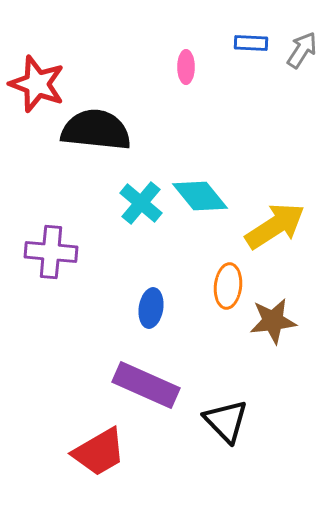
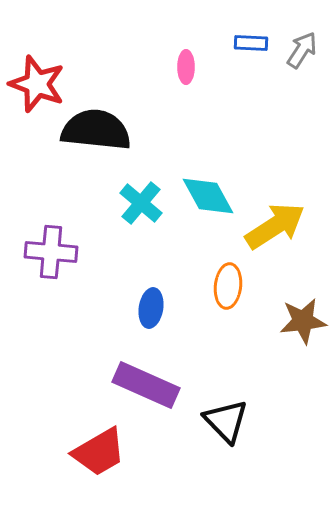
cyan diamond: moved 8 px right; rotated 10 degrees clockwise
brown star: moved 30 px right
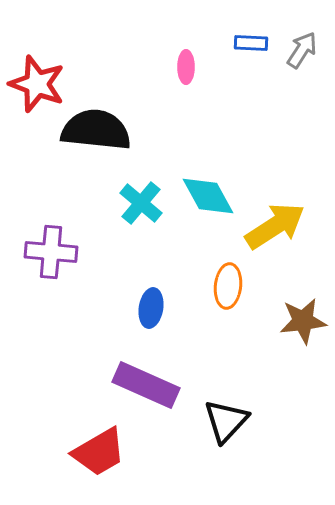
black triangle: rotated 27 degrees clockwise
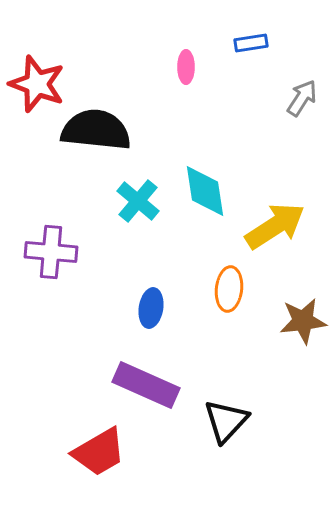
blue rectangle: rotated 12 degrees counterclockwise
gray arrow: moved 48 px down
cyan diamond: moved 3 px left, 5 px up; rotated 20 degrees clockwise
cyan cross: moved 3 px left, 2 px up
orange ellipse: moved 1 px right, 3 px down
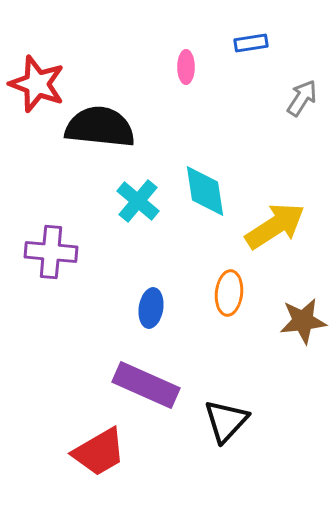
black semicircle: moved 4 px right, 3 px up
orange ellipse: moved 4 px down
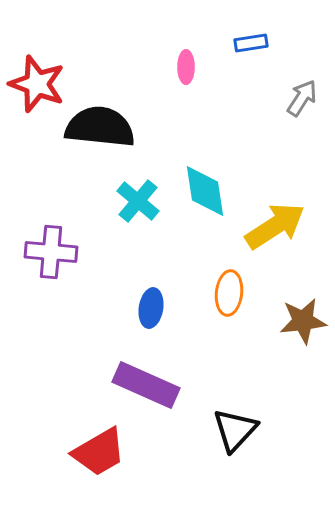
black triangle: moved 9 px right, 9 px down
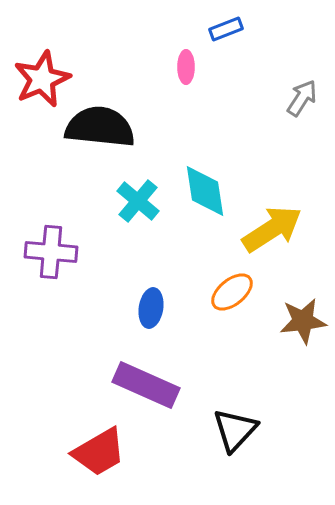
blue rectangle: moved 25 px left, 14 px up; rotated 12 degrees counterclockwise
red star: moved 5 px right, 5 px up; rotated 28 degrees clockwise
yellow arrow: moved 3 px left, 3 px down
orange ellipse: moved 3 px right, 1 px up; rotated 45 degrees clockwise
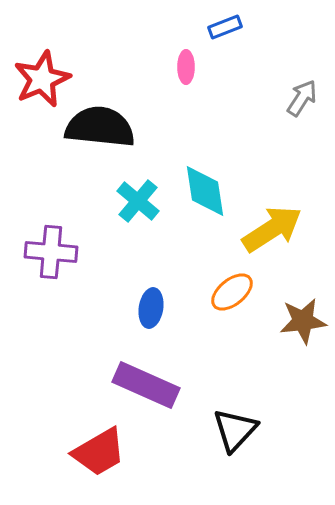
blue rectangle: moved 1 px left, 2 px up
